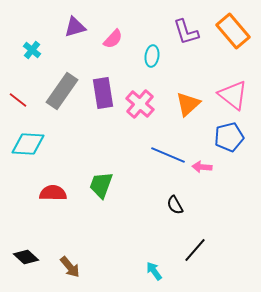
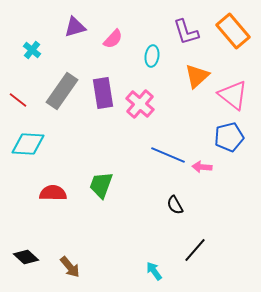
orange triangle: moved 9 px right, 28 px up
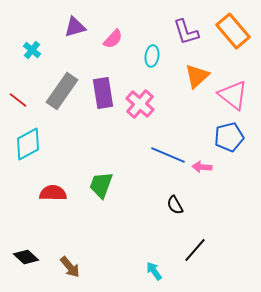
cyan diamond: rotated 32 degrees counterclockwise
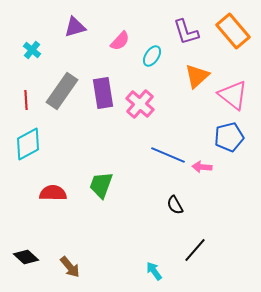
pink semicircle: moved 7 px right, 2 px down
cyan ellipse: rotated 25 degrees clockwise
red line: moved 8 px right; rotated 48 degrees clockwise
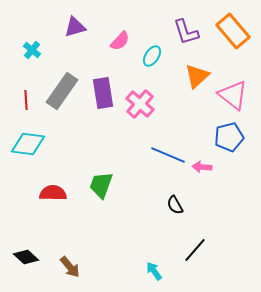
cyan diamond: rotated 36 degrees clockwise
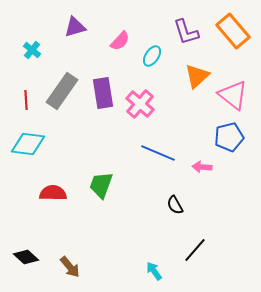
blue line: moved 10 px left, 2 px up
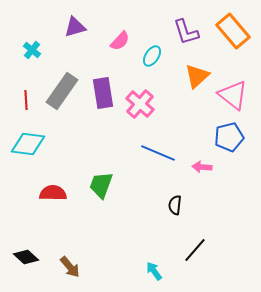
black semicircle: rotated 36 degrees clockwise
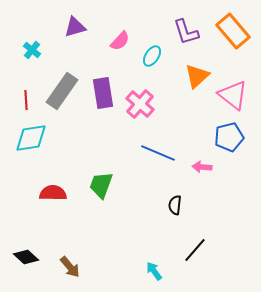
cyan diamond: moved 3 px right, 6 px up; rotated 16 degrees counterclockwise
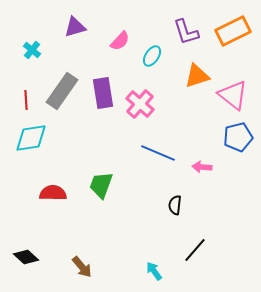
orange rectangle: rotated 76 degrees counterclockwise
orange triangle: rotated 24 degrees clockwise
blue pentagon: moved 9 px right
brown arrow: moved 12 px right
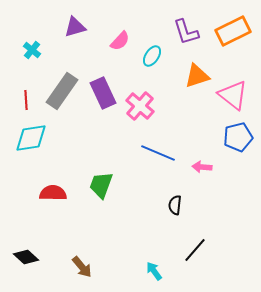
purple rectangle: rotated 16 degrees counterclockwise
pink cross: moved 2 px down
